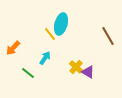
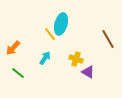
brown line: moved 3 px down
yellow cross: moved 8 px up; rotated 24 degrees counterclockwise
green line: moved 10 px left
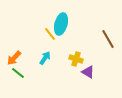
orange arrow: moved 1 px right, 10 px down
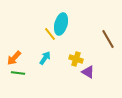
green line: rotated 32 degrees counterclockwise
